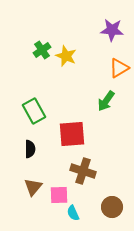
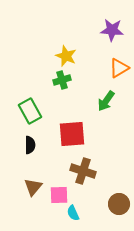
green cross: moved 20 px right, 30 px down; rotated 18 degrees clockwise
green rectangle: moved 4 px left
black semicircle: moved 4 px up
brown circle: moved 7 px right, 3 px up
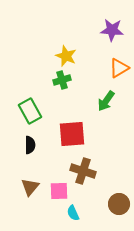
brown triangle: moved 3 px left
pink square: moved 4 px up
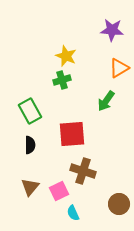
pink square: rotated 24 degrees counterclockwise
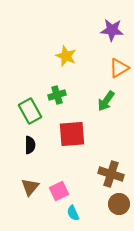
green cross: moved 5 px left, 15 px down
brown cross: moved 28 px right, 3 px down
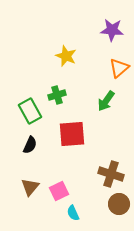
orange triangle: rotated 10 degrees counterclockwise
black semicircle: rotated 24 degrees clockwise
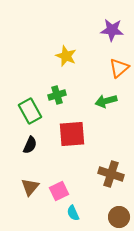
green arrow: rotated 40 degrees clockwise
brown circle: moved 13 px down
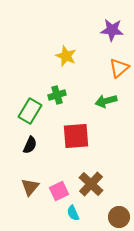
green rectangle: rotated 60 degrees clockwise
red square: moved 4 px right, 2 px down
brown cross: moved 20 px left, 10 px down; rotated 25 degrees clockwise
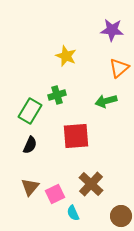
pink square: moved 4 px left, 3 px down
brown circle: moved 2 px right, 1 px up
